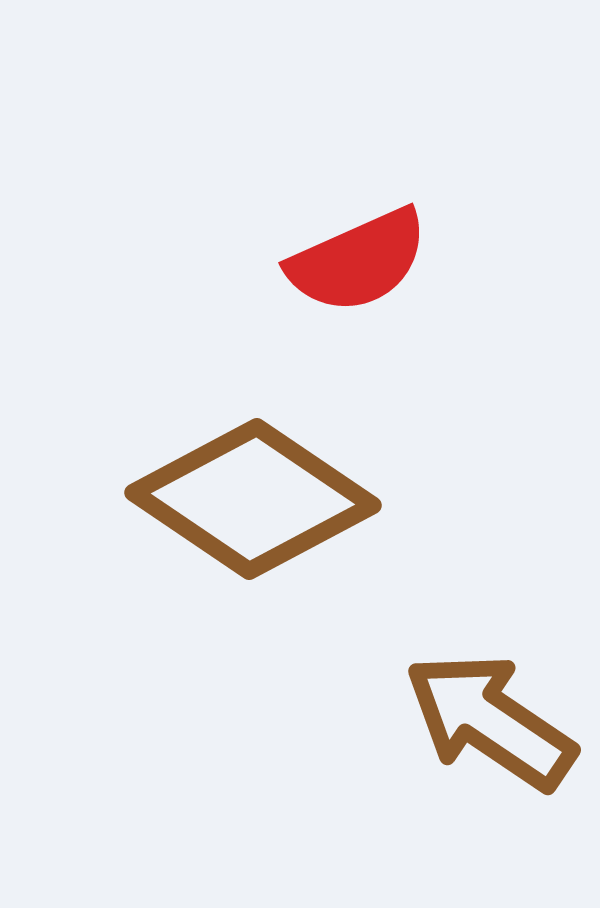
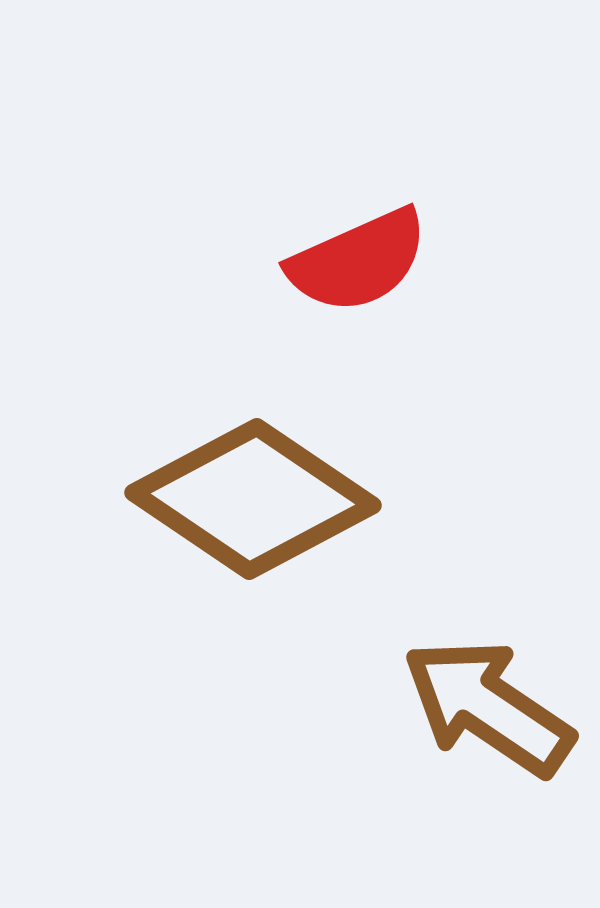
brown arrow: moved 2 px left, 14 px up
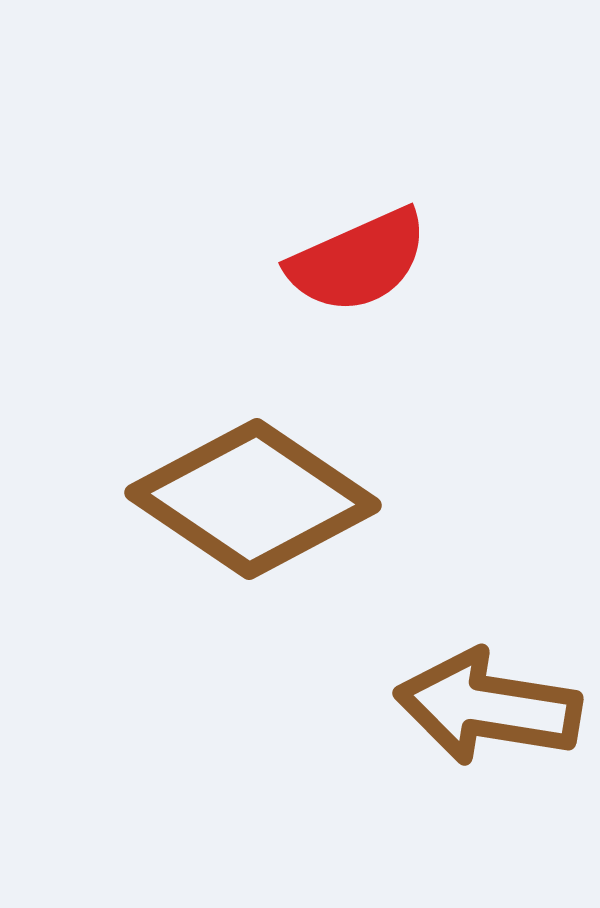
brown arrow: rotated 25 degrees counterclockwise
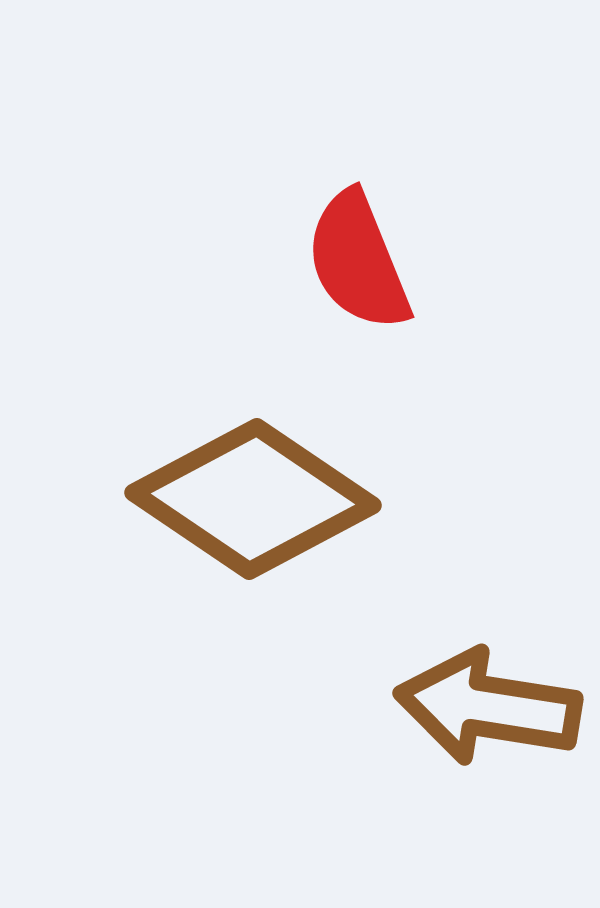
red semicircle: rotated 92 degrees clockwise
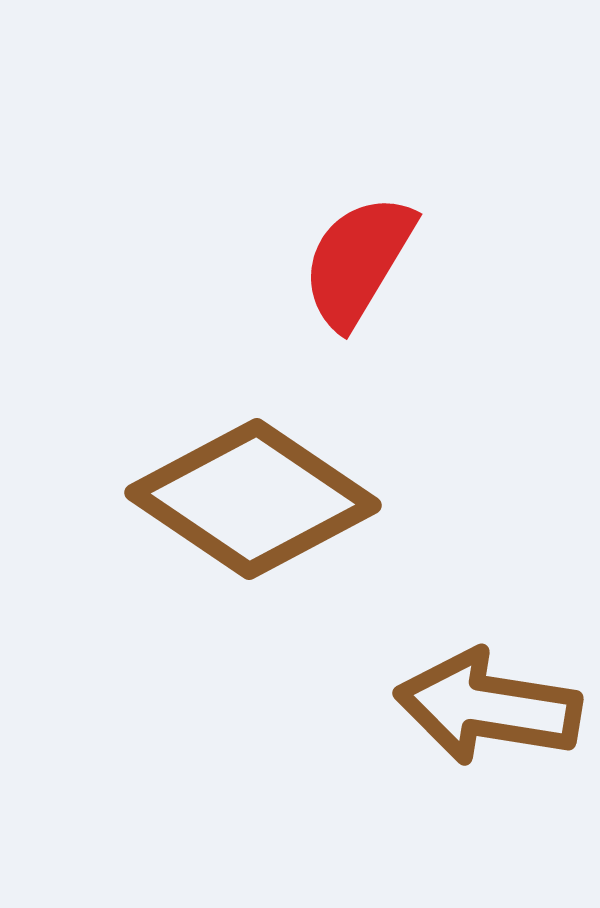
red semicircle: rotated 53 degrees clockwise
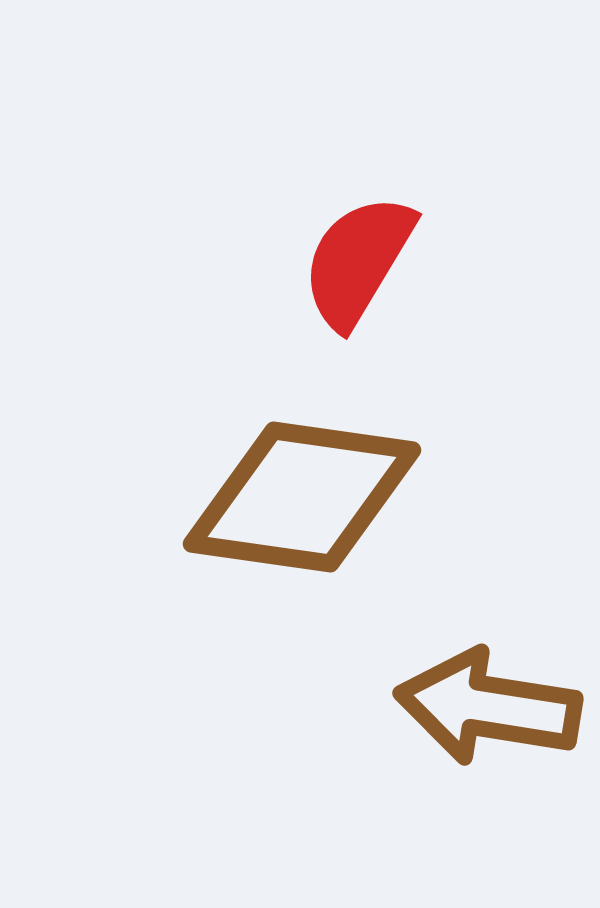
brown diamond: moved 49 px right, 2 px up; rotated 26 degrees counterclockwise
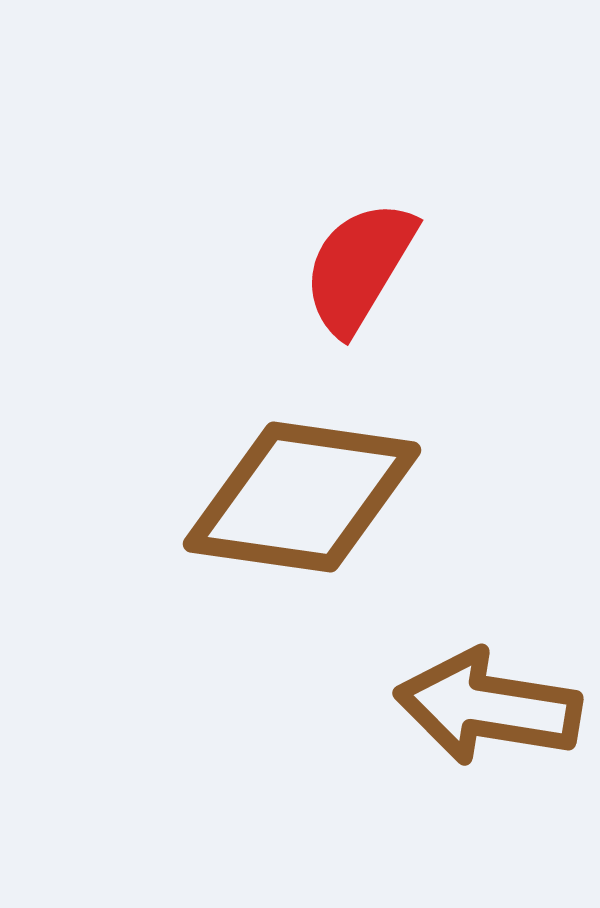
red semicircle: moved 1 px right, 6 px down
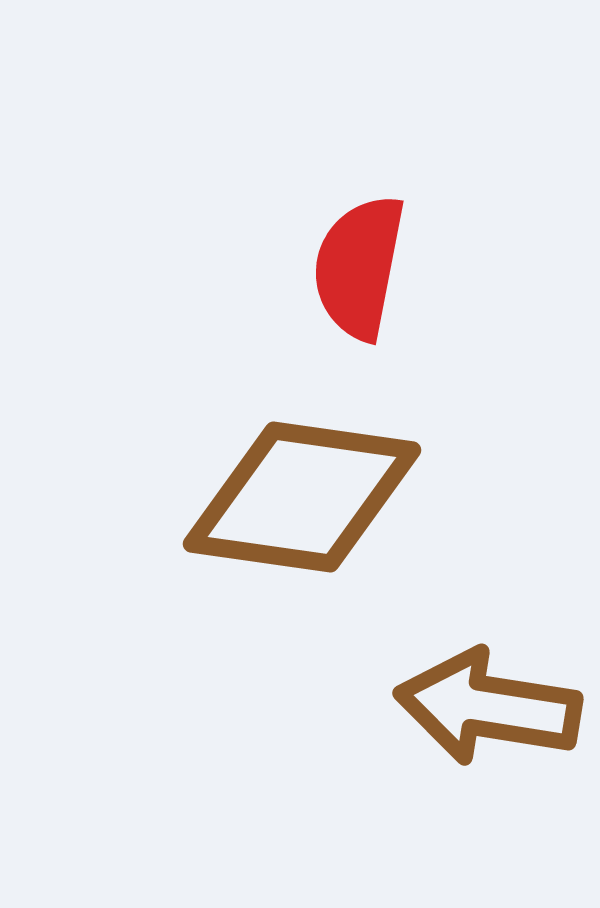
red semicircle: rotated 20 degrees counterclockwise
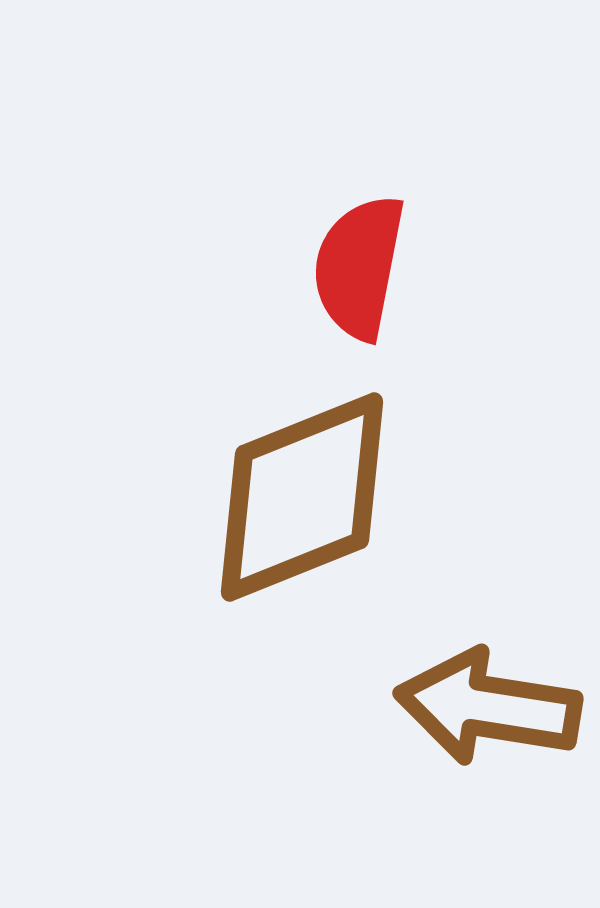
brown diamond: rotated 30 degrees counterclockwise
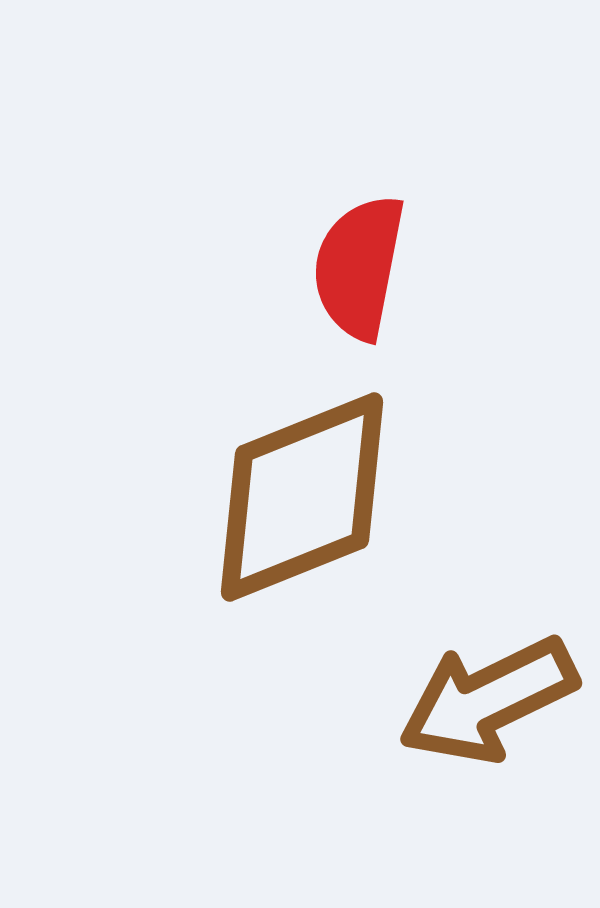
brown arrow: moved 7 px up; rotated 35 degrees counterclockwise
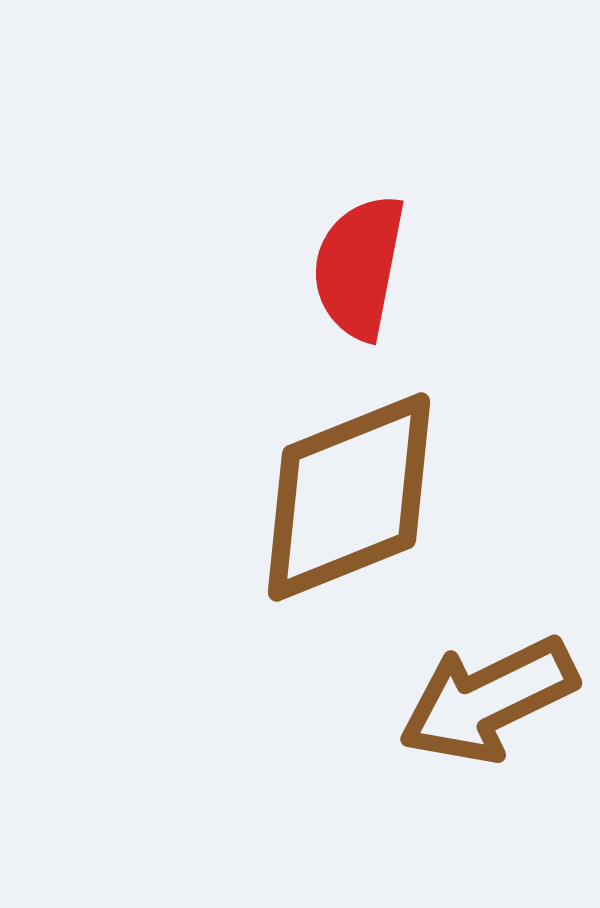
brown diamond: moved 47 px right
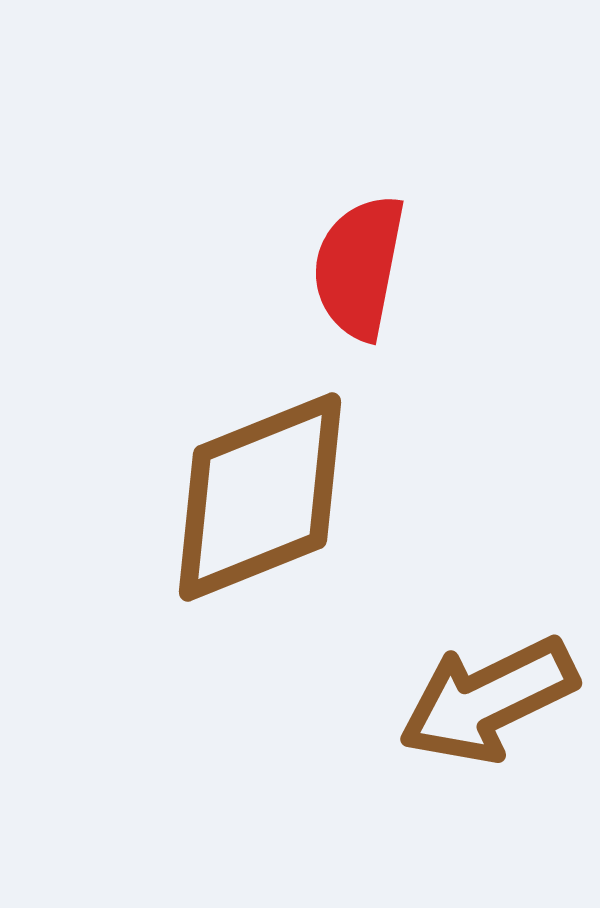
brown diamond: moved 89 px left
